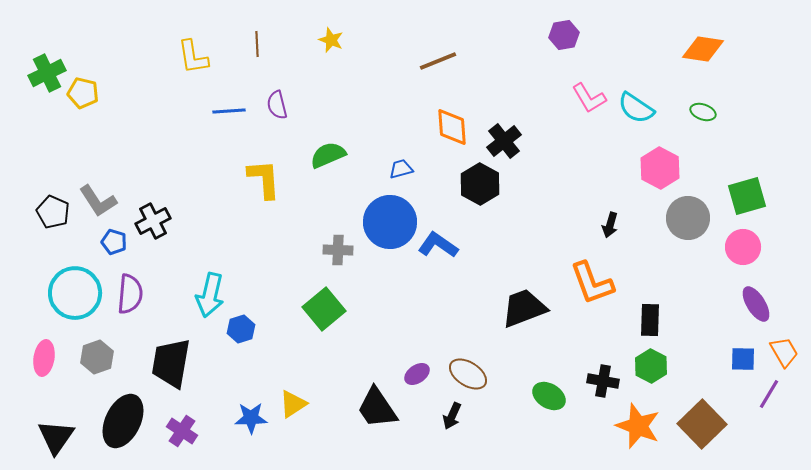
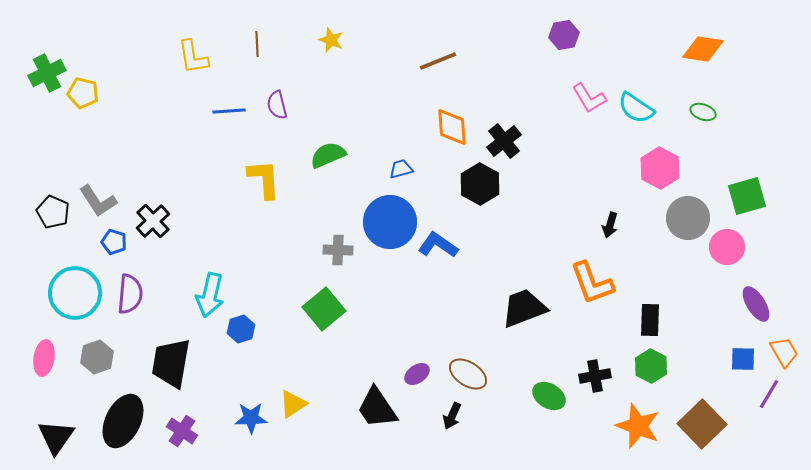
black cross at (153, 221): rotated 16 degrees counterclockwise
pink circle at (743, 247): moved 16 px left
black cross at (603, 381): moved 8 px left, 5 px up; rotated 20 degrees counterclockwise
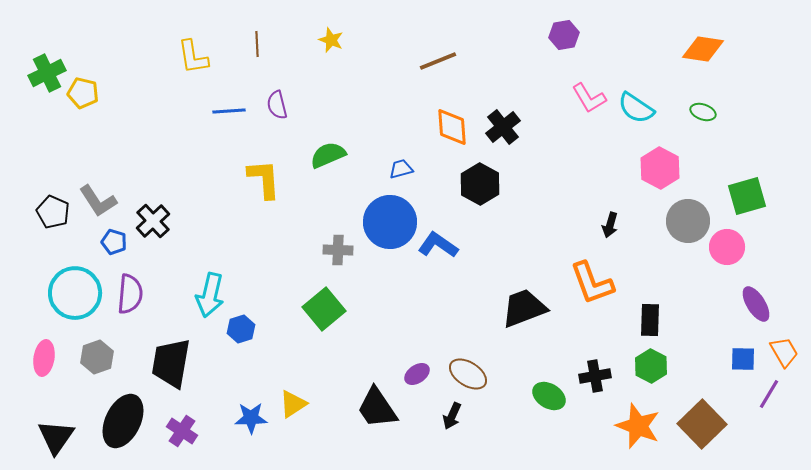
black cross at (504, 141): moved 1 px left, 14 px up
gray circle at (688, 218): moved 3 px down
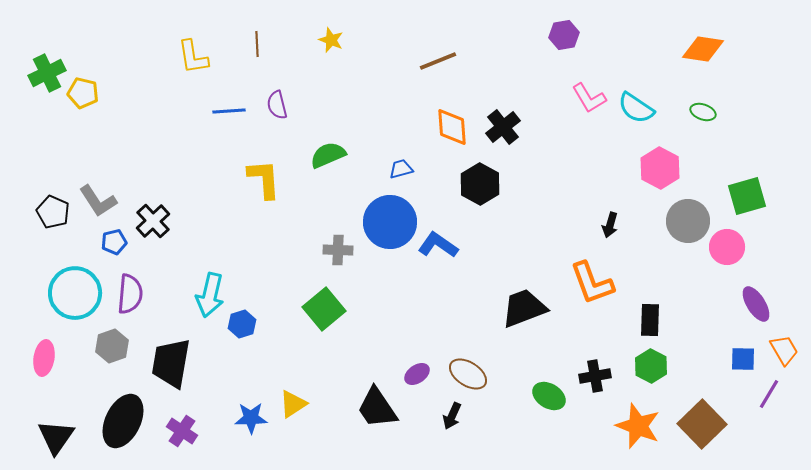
blue pentagon at (114, 242): rotated 30 degrees counterclockwise
blue hexagon at (241, 329): moved 1 px right, 5 px up
orange trapezoid at (784, 352): moved 2 px up
gray hexagon at (97, 357): moved 15 px right, 11 px up
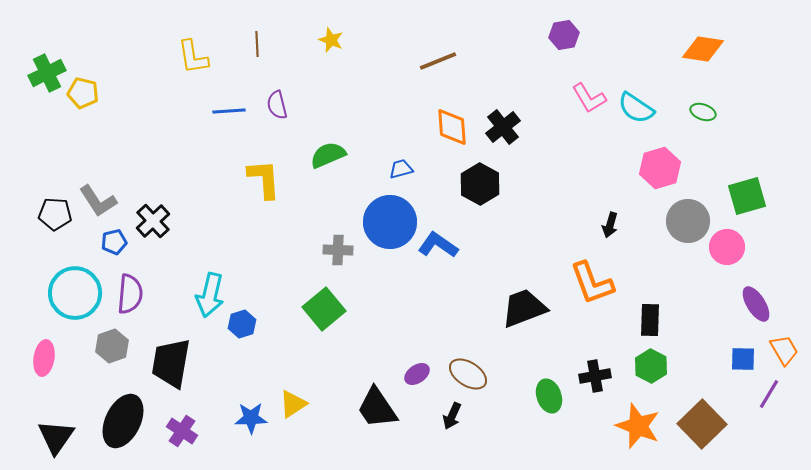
pink hexagon at (660, 168): rotated 15 degrees clockwise
black pentagon at (53, 212): moved 2 px right, 2 px down; rotated 20 degrees counterclockwise
green ellipse at (549, 396): rotated 40 degrees clockwise
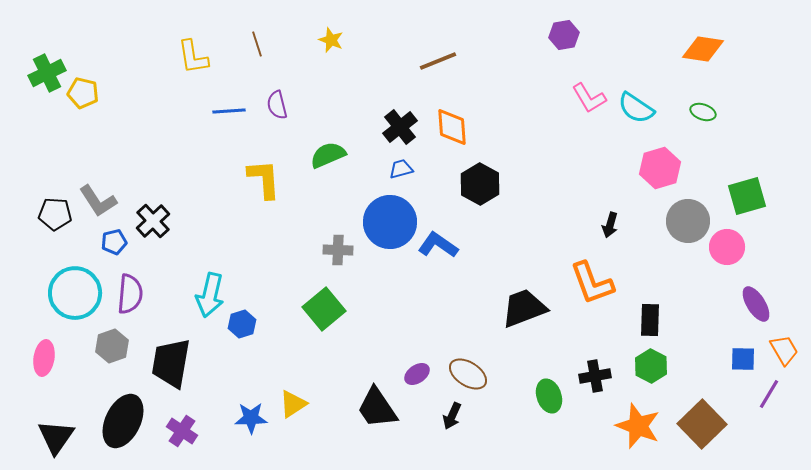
brown line at (257, 44): rotated 15 degrees counterclockwise
black cross at (503, 127): moved 103 px left
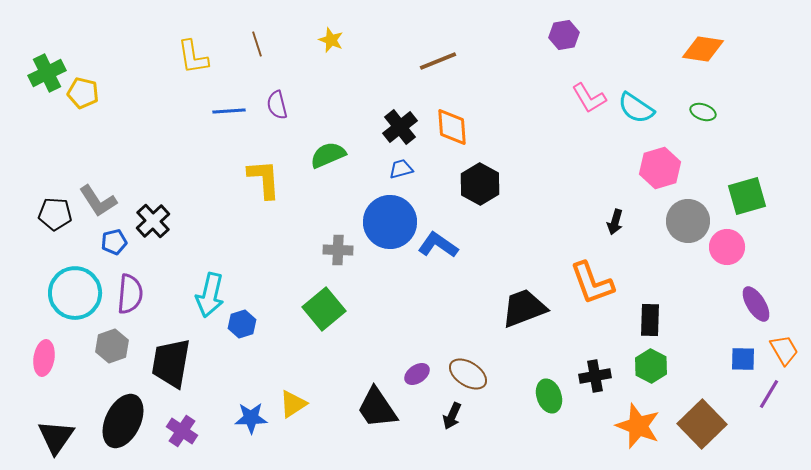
black arrow at (610, 225): moved 5 px right, 3 px up
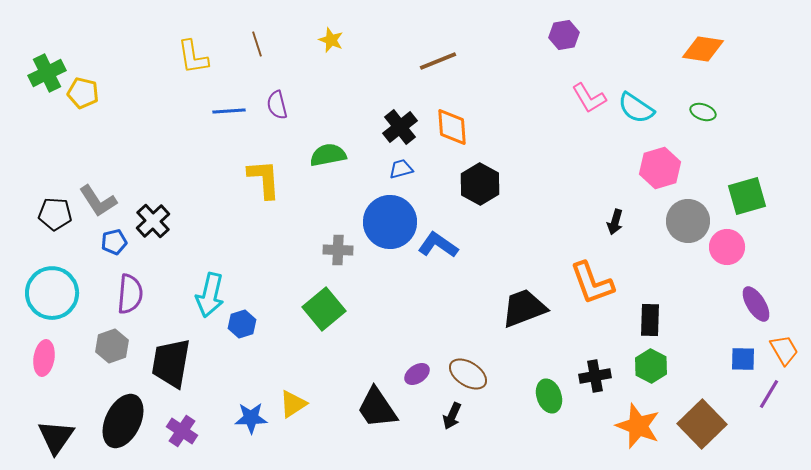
green semicircle at (328, 155): rotated 12 degrees clockwise
cyan circle at (75, 293): moved 23 px left
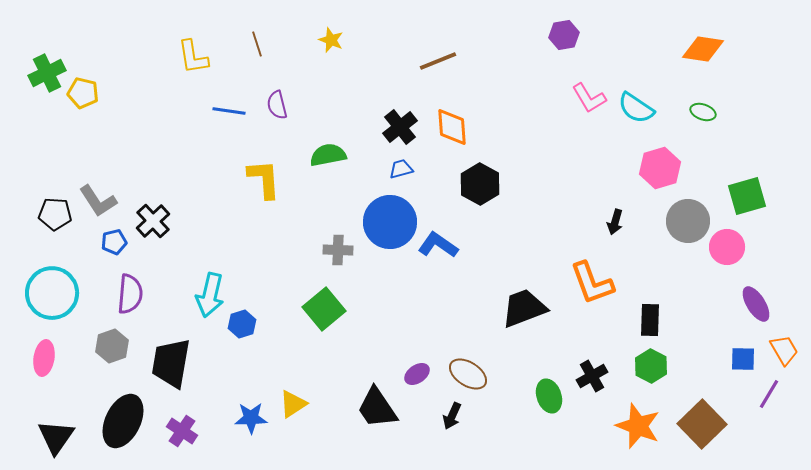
blue line at (229, 111): rotated 12 degrees clockwise
black cross at (595, 376): moved 3 px left; rotated 20 degrees counterclockwise
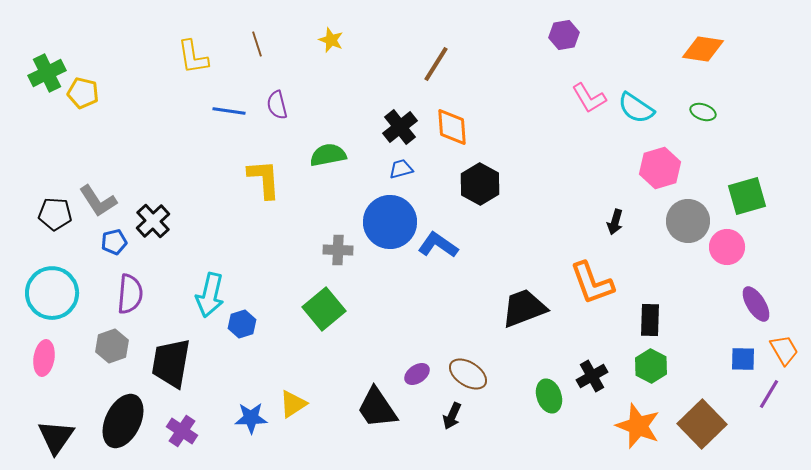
brown line at (438, 61): moved 2 px left, 3 px down; rotated 36 degrees counterclockwise
